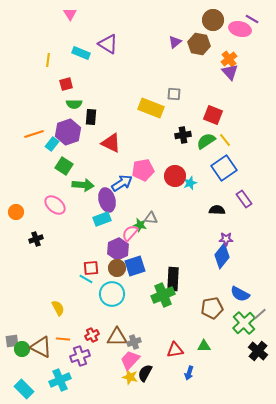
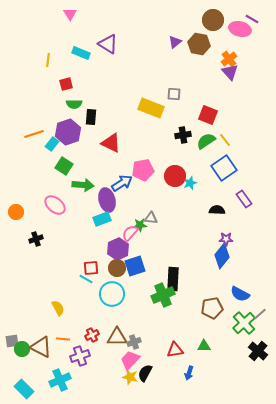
red square at (213, 115): moved 5 px left
green star at (140, 225): rotated 16 degrees counterclockwise
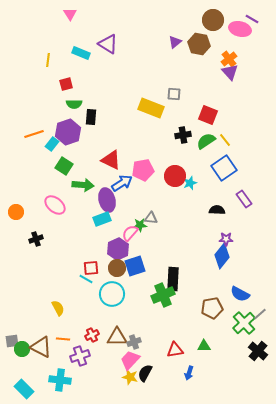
red triangle at (111, 143): moved 17 px down
cyan cross at (60, 380): rotated 30 degrees clockwise
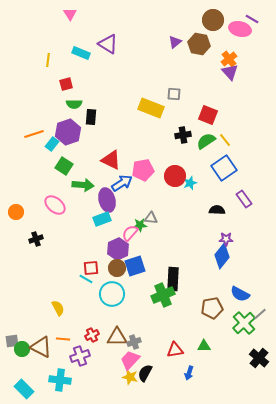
black cross at (258, 351): moved 1 px right, 7 px down
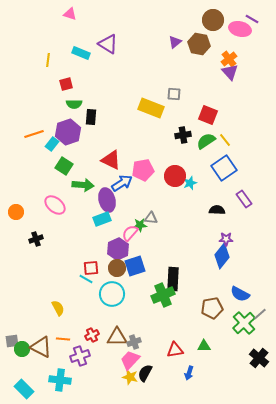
pink triangle at (70, 14): rotated 40 degrees counterclockwise
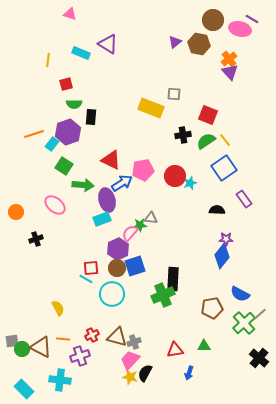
brown triangle at (117, 337): rotated 15 degrees clockwise
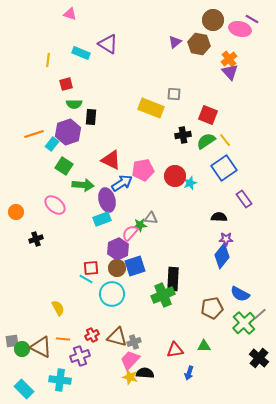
black semicircle at (217, 210): moved 2 px right, 7 px down
black semicircle at (145, 373): rotated 66 degrees clockwise
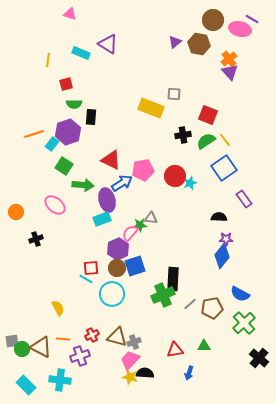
gray line at (260, 314): moved 70 px left, 10 px up
cyan rectangle at (24, 389): moved 2 px right, 4 px up
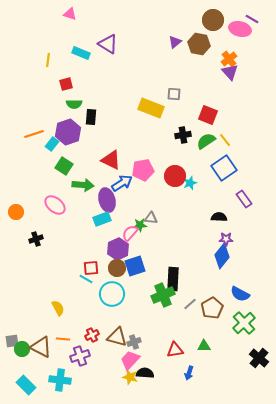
brown pentagon at (212, 308): rotated 20 degrees counterclockwise
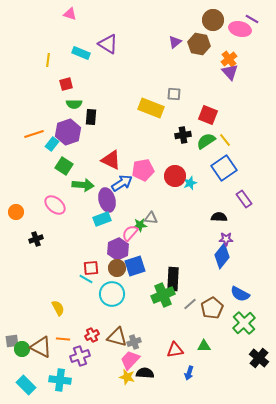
yellow star at (130, 377): moved 3 px left
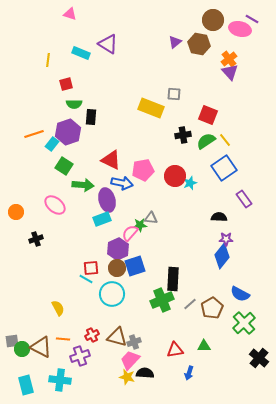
blue arrow at (122, 183): rotated 45 degrees clockwise
green cross at (163, 295): moved 1 px left, 5 px down
cyan rectangle at (26, 385): rotated 30 degrees clockwise
